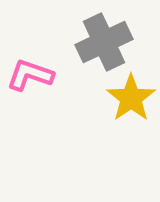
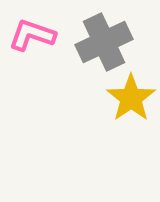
pink L-shape: moved 2 px right, 40 px up
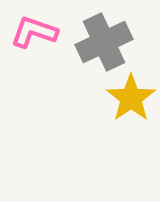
pink L-shape: moved 2 px right, 3 px up
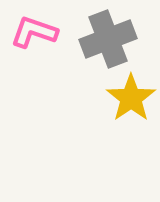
gray cross: moved 4 px right, 3 px up; rotated 4 degrees clockwise
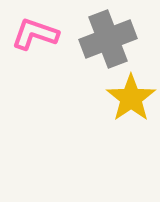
pink L-shape: moved 1 px right, 2 px down
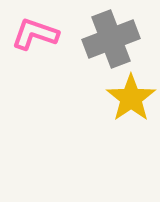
gray cross: moved 3 px right
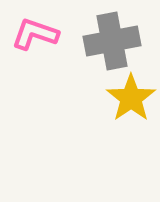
gray cross: moved 1 px right, 2 px down; rotated 10 degrees clockwise
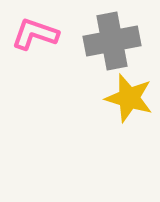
yellow star: moved 2 px left; rotated 21 degrees counterclockwise
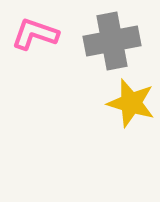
yellow star: moved 2 px right, 5 px down
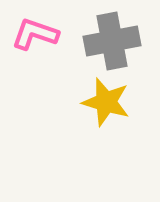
yellow star: moved 25 px left, 1 px up
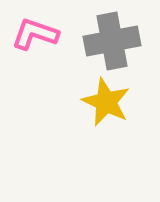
yellow star: rotated 9 degrees clockwise
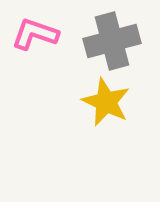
gray cross: rotated 4 degrees counterclockwise
